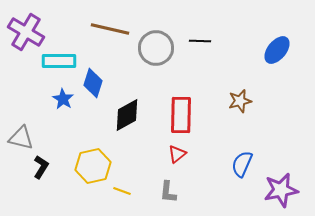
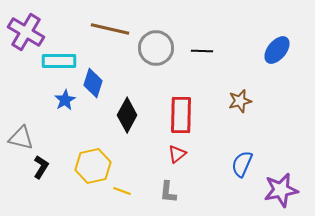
black line: moved 2 px right, 10 px down
blue star: moved 2 px right, 1 px down; rotated 10 degrees clockwise
black diamond: rotated 32 degrees counterclockwise
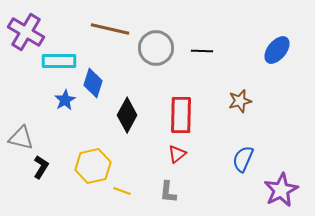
blue semicircle: moved 1 px right, 5 px up
purple star: rotated 16 degrees counterclockwise
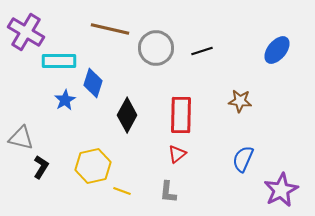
black line: rotated 20 degrees counterclockwise
brown star: rotated 20 degrees clockwise
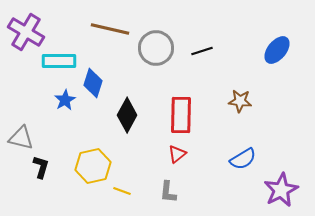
blue semicircle: rotated 144 degrees counterclockwise
black L-shape: rotated 15 degrees counterclockwise
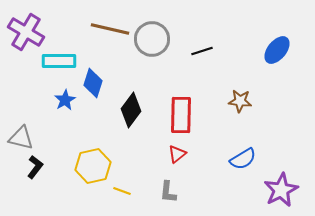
gray circle: moved 4 px left, 9 px up
black diamond: moved 4 px right, 5 px up; rotated 8 degrees clockwise
black L-shape: moved 6 px left; rotated 20 degrees clockwise
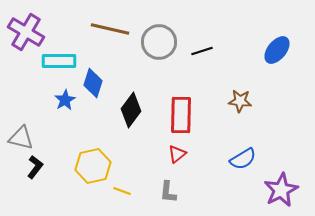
gray circle: moved 7 px right, 3 px down
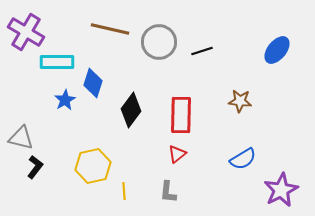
cyan rectangle: moved 2 px left, 1 px down
yellow line: moved 2 px right; rotated 66 degrees clockwise
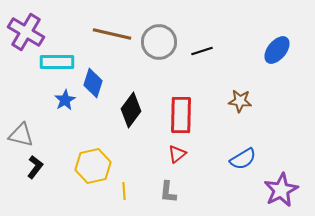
brown line: moved 2 px right, 5 px down
gray triangle: moved 3 px up
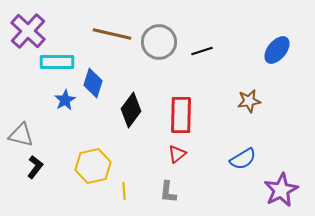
purple cross: moved 2 px right, 1 px up; rotated 12 degrees clockwise
brown star: moved 9 px right; rotated 15 degrees counterclockwise
